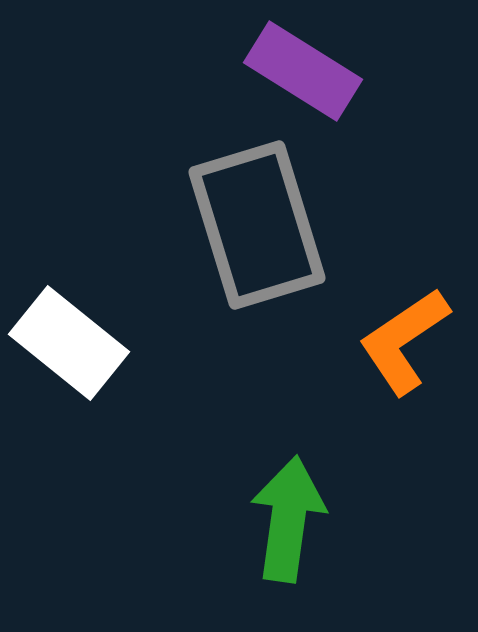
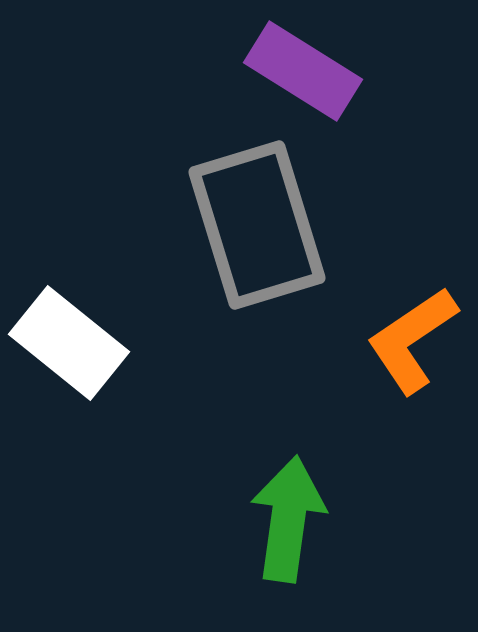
orange L-shape: moved 8 px right, 1 px up
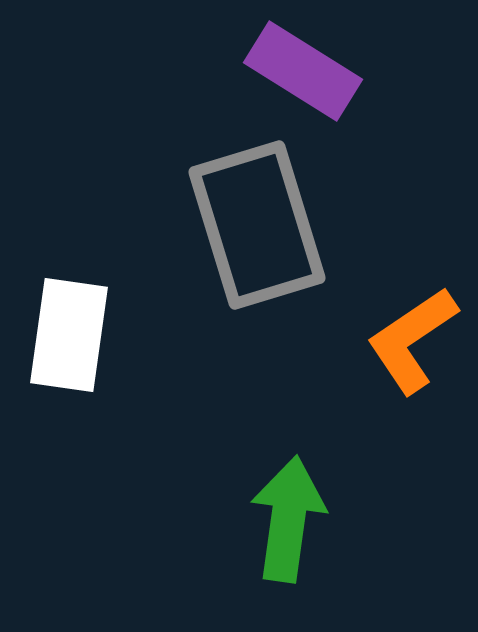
white rectangle: moved 8 px up; rotated 59 degrees clockwise
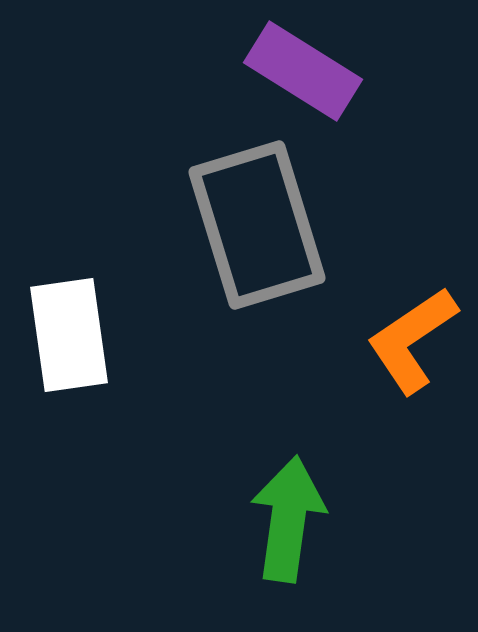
white rectangle: rotated 16 degrees counterclockwise
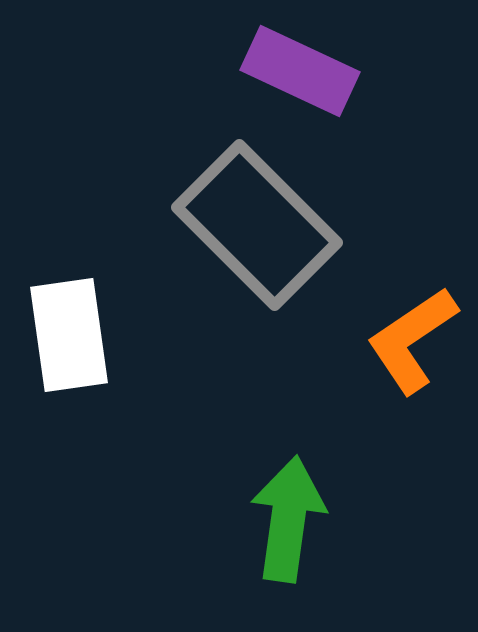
purple rectangle: moved 3 px left; rotated 7 degrees counterclockwise
gray rectangle: rotated 28 degrees counterclockwise
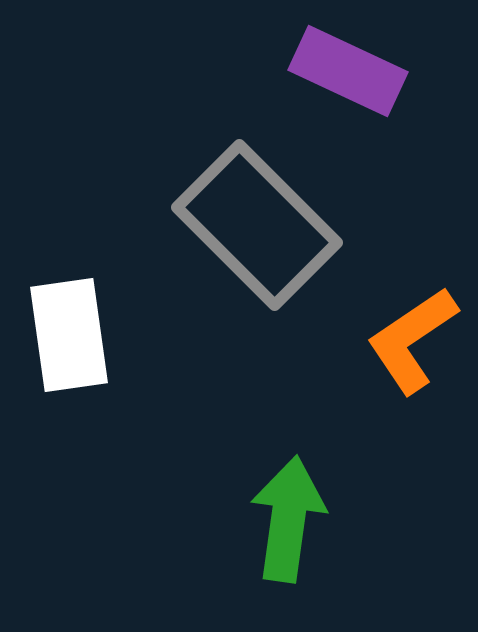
purple rectangle: moved 48 px right
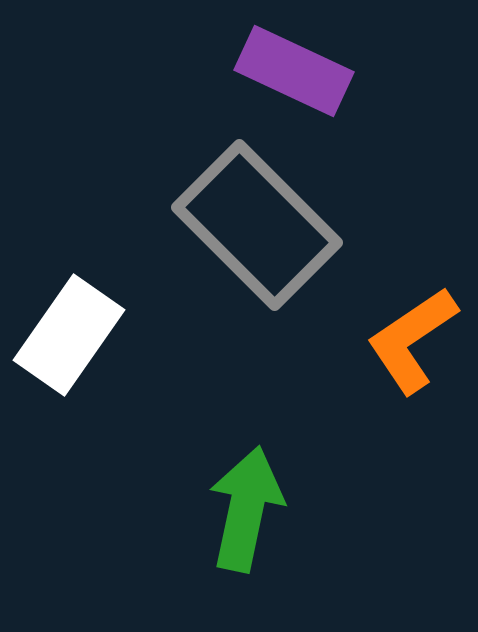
purple rectangle: moved 54 px left
white rectangle: rotated 43 degrees clockwise
green arrow: moved 42 px left, 10 px up; rotated 4 degrees clockwise
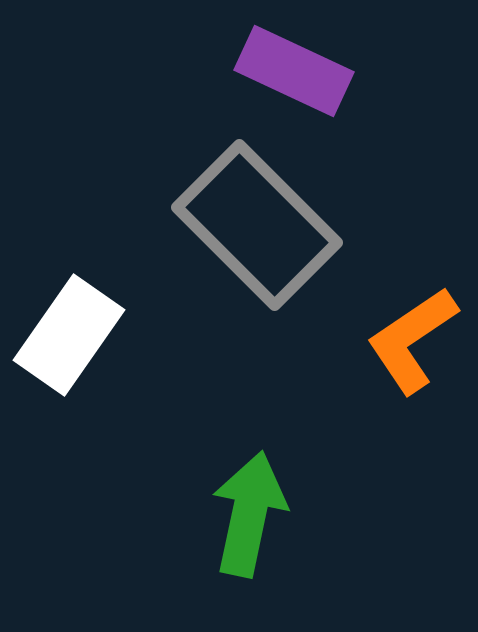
green arrow: moved 3 px right, 5 px down
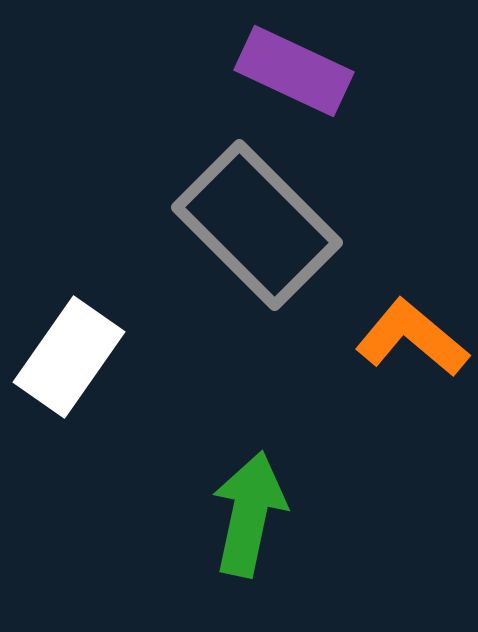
white rectangle: moved 22 px down
orange L-shape: moved 2 px up; rotated 74 degrees clockwise
